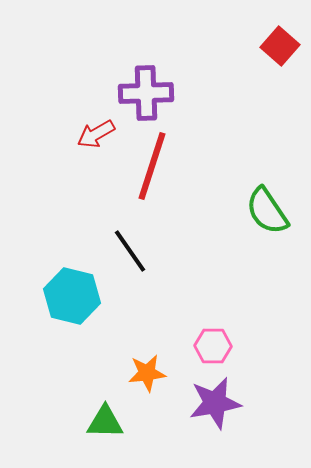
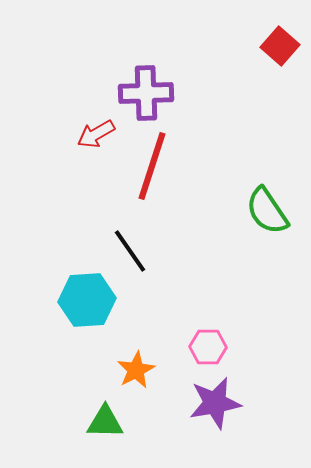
cyan hexagon: moved 15 px right, 4 px down; rotated 18 degrees counterclockwise
pink hexagon: moved 5 px left, 1 px down
orange star: moved 11 px left, 3 px up; rotated 21 degrees counterclockwise
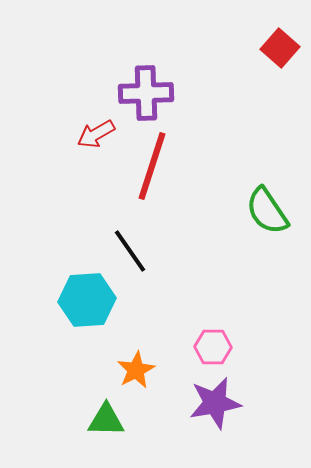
red square: moved 2 px down
pink hexagon: moved 5 px right
green triangle: moved 1 px right, 2 px up
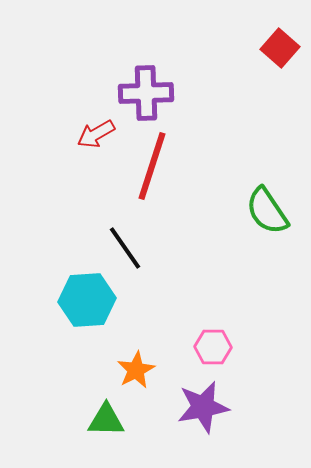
black line: moved 5 px left, 3 px up
purple star: moved 12 px left, 4 px down
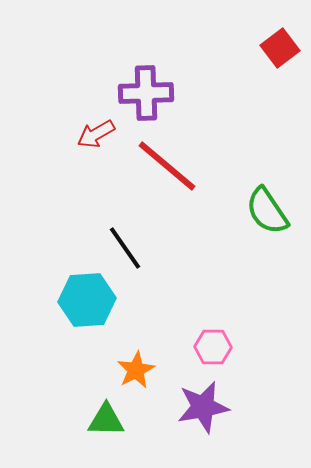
red square: rotated 12 degrees clockwise
red line: moved 15 px right; rotated 68 degrees counterclockwise
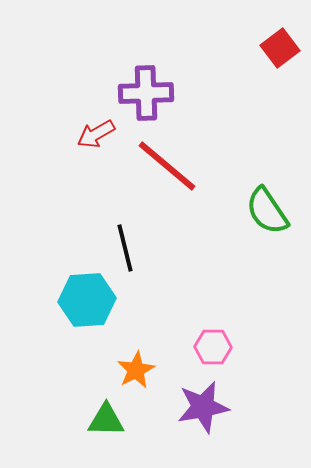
black line: rotated 21 degrees clockwise
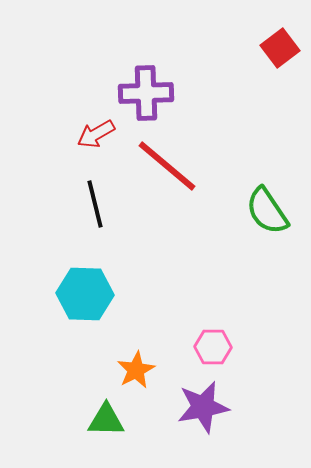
black line: moved 30 px left, 44 px up
cyan hexagon: moved 2 px left, 6 px up; rotated 6 degrees clockwise
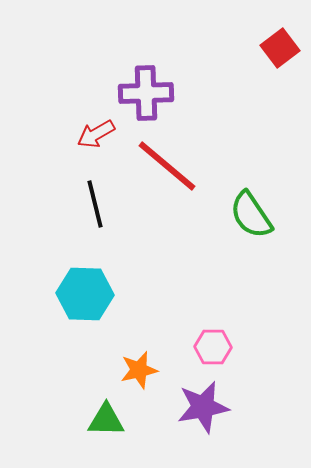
green semicircle: moved 16 px left, 4 px down
orange star: moved 3 px right; rotated 15 degrees clockwise
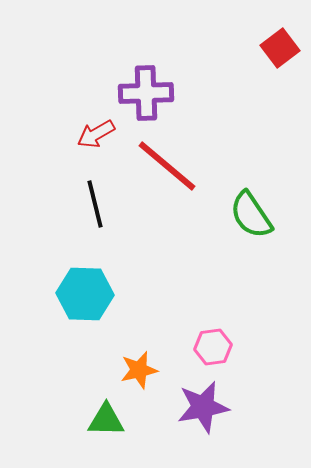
pink hexagon: rotated 9 degrees counterclockwise
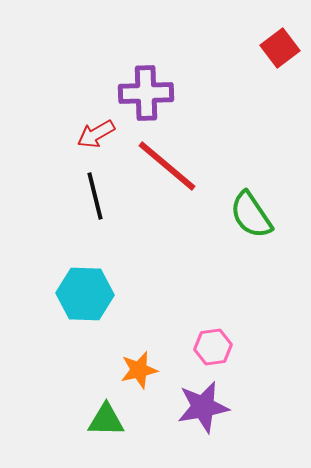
black line: moved 8 px up
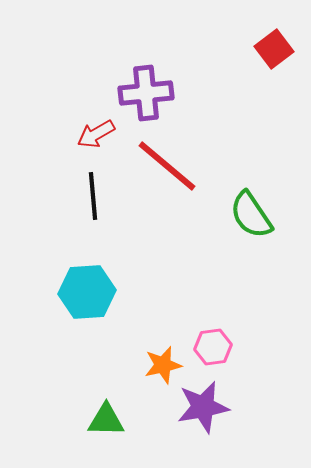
red square: moved 6 px left, 1 px down
purple cross: rotated 4 degrees counterclockwise
black line: moved 2 px left; rotated 9 degrees clockwise
cyan hexagon: moved 2 px right, 2 px up; rotated 6 degrees counterclockwise
orange star: moved 24 px right, 5 px up
